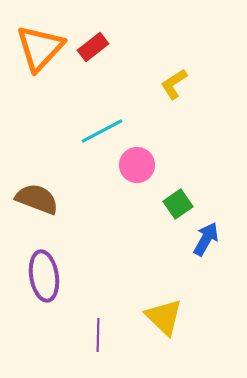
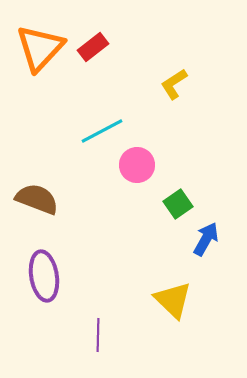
yellow triangle: moved 9 px right, 17 px up
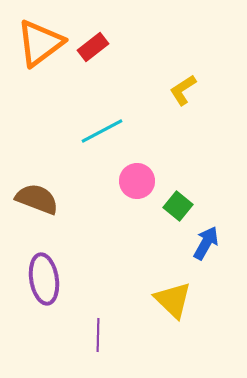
orange triangle: moved 5 px up; rotated 10 degrees clockwise
yellow L-shape: moved 9 px right, 6 px down
pink circle: moved 16 px down
green square: moved 2 px down; rotated 16 degrees counterclockwise
blue arrow: moved 4 px down
purple ellipse: moved 3 px down
